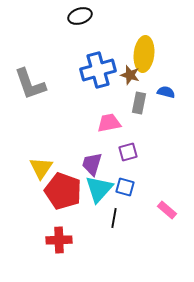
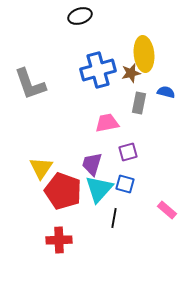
yellow ellipse: rotated 12 degrees counterclockwise
brown star: moved 1 px right, 2 px up; rotated 30 degrees counterclockwise
pink trapezoid: moved 2 px left
blue square: moved 3 px up
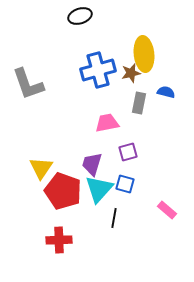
gray L-shape: moved 2 px left
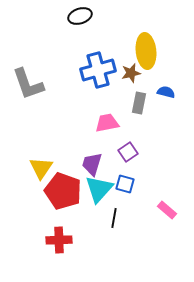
yellow ellipse: moved 2 px right, 3 px up
purple square: rotated 18 degrees counterclockwise
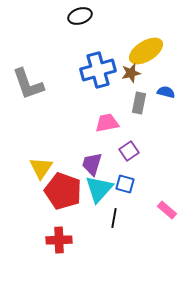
yellow ellipse: rotated 64 degrees clockwise
purple square: moved 1 px right, 1 px up
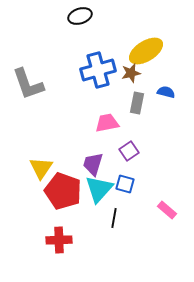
gray rectangle: moved 2 px left
purple trapezoid: moved 1 px right
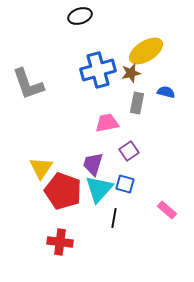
red cross: moved 1 px right, 2 px down; rotated 10 degrees clockwise
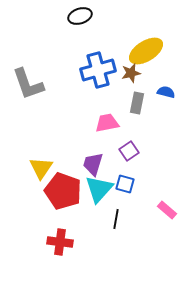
black line: moved 2 px right, 1 px down
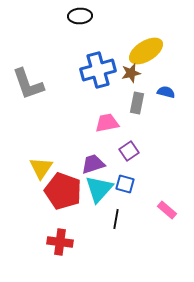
black ellipse: rotated 15 degrees clockwise
purple trapezoid: rotated 55 degrees clockwise
